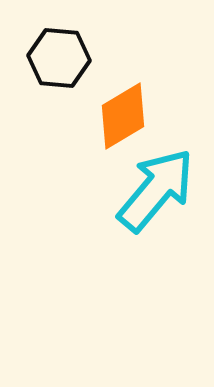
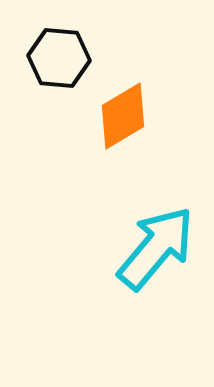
cyan arrow: moved 58 px down
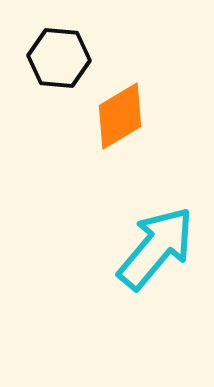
orange diamond: moved 3 px left
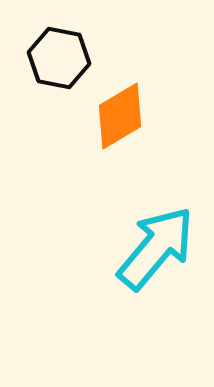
black hexagon: rotated 6 degrees clockwise
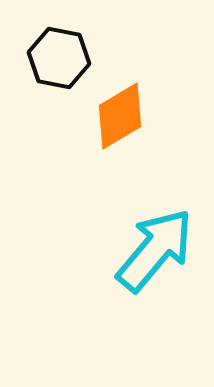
cyan arrow: moved 1 px left, 2 px down
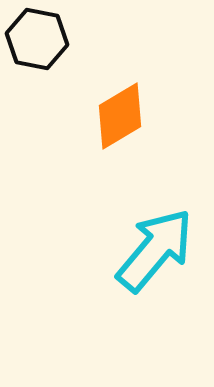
black hexagon: moved 22 px left, 19 px up
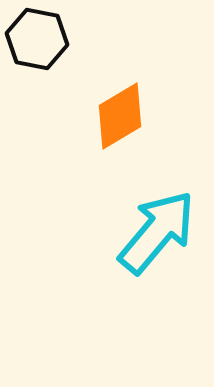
cyan arrow: moved 2 px right, 18 px up
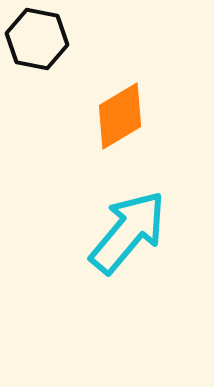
cyan arrow: moved 29 px left
